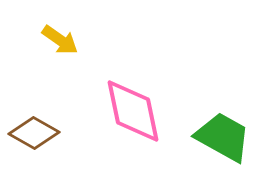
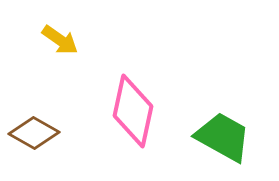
pink diamond: rotated 24 degrees clockwise
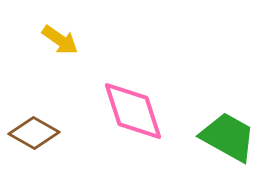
pink diamond: rotated 30 degrees counterclockwise
green trapezoid: moved 5 px right
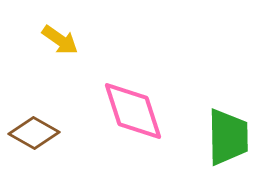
green trapezoid: rotated 60 degrees clockwise
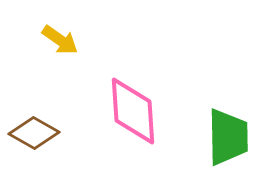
pink diamond: rotated 14 degrees clockwise
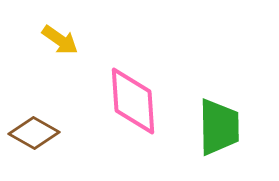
pink diamond: moved 10 px up
green trapezoid: moved 9 px left, 10 px up
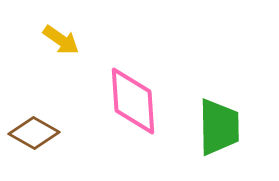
yellow arrow: moved 1 px right
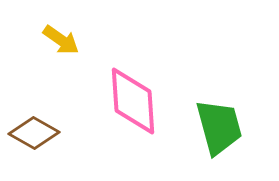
green trapezoid: rotated 14 degrees counterclockwise
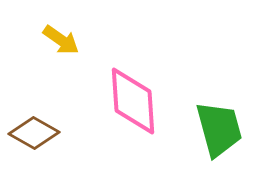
green trapezoid: moved 2 px down
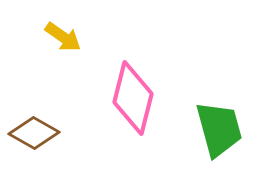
yellow arrow: moved 2 px right, 3 px up
pink diamond: moved 3 px up; rotated 18 degrees clockwise
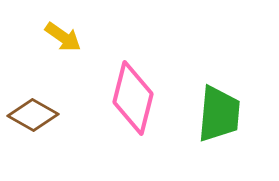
green trapezoid: moved 15 px up; rotated 20 degrees clockwise
brown diamond: moved 1 px left, 18 px up
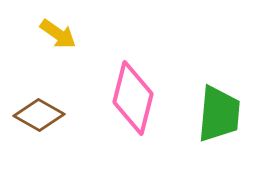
yellow arrow: moved 5 px left, 3 px up
brown diamond: moved 6 px right
